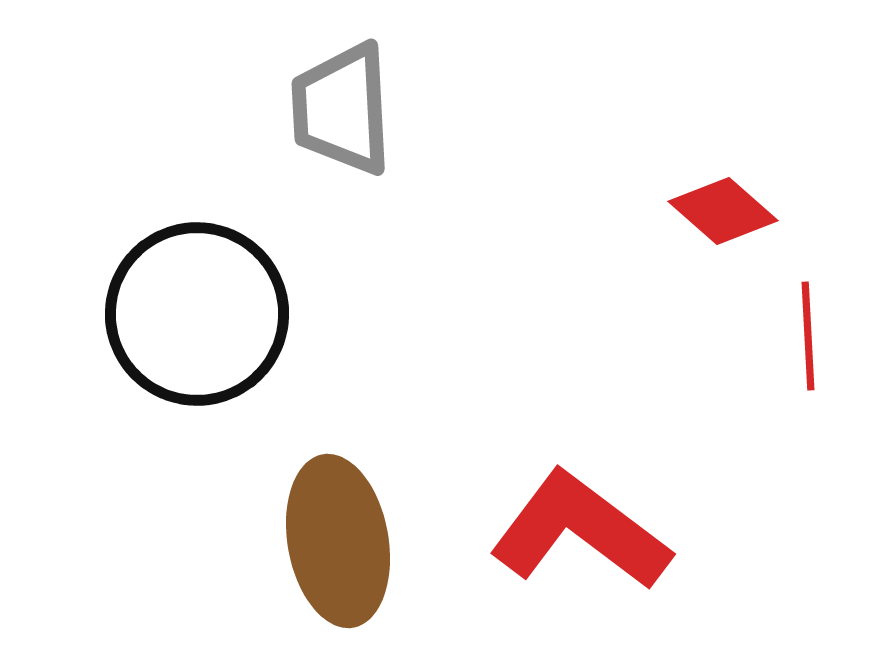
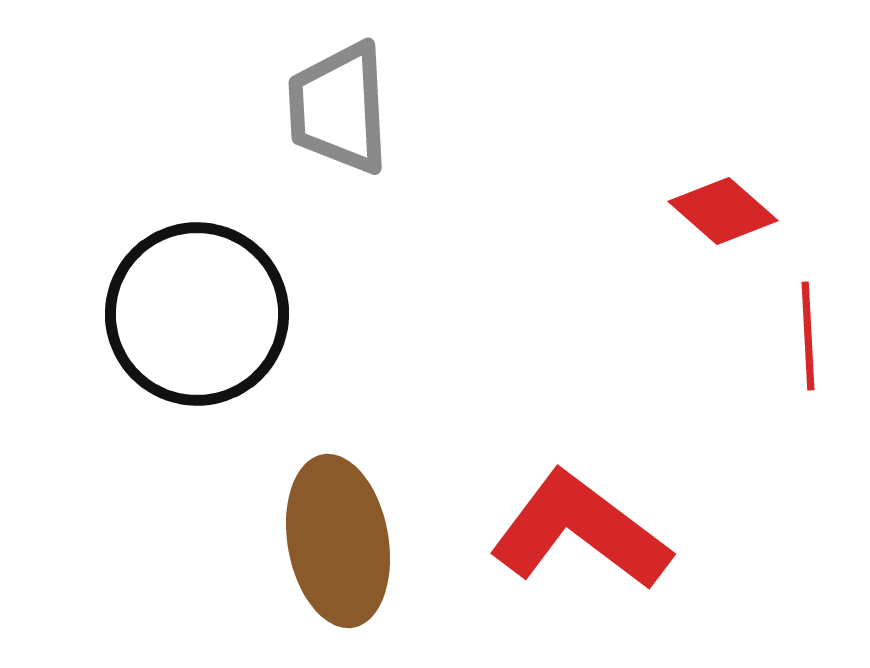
gray trapezoid: moved 3 px left, 1 px up
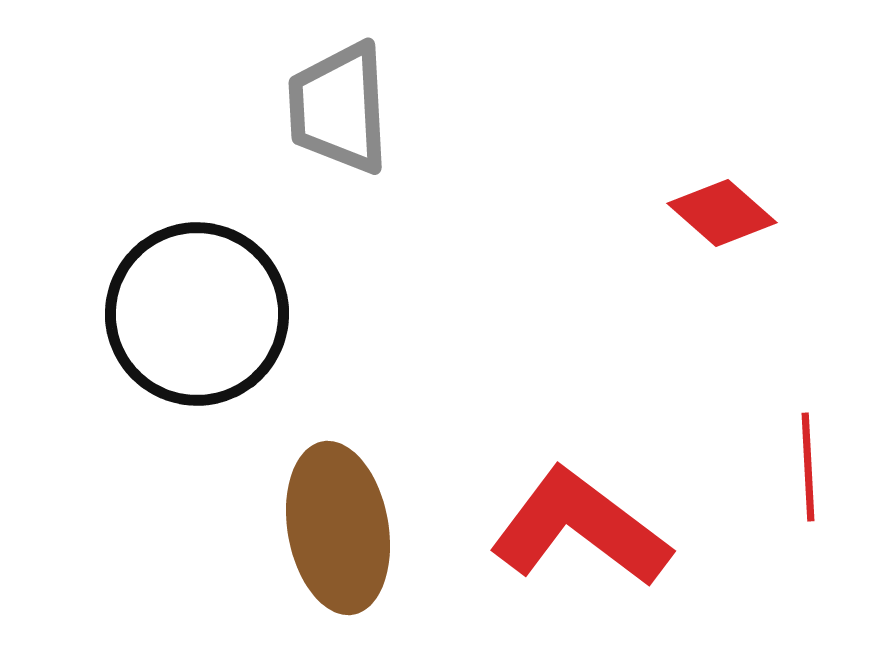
red diamond: moved 1 px left, 2 px down
red line: moved 131 px down
red L-shape: moved 3 px up
brown ellipse: moved 13 px up
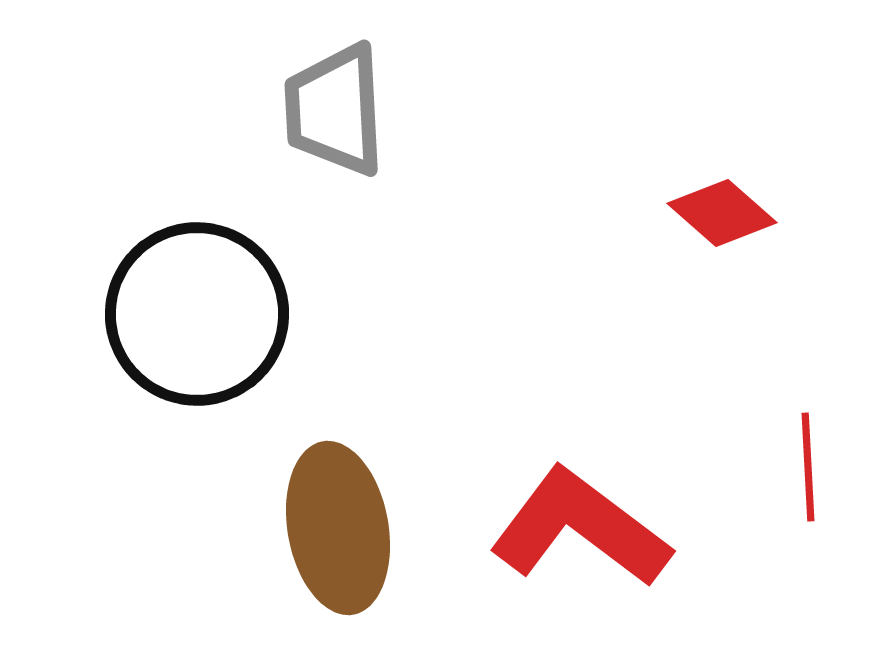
gray trapezoid: moved 4 px left, 2 px down
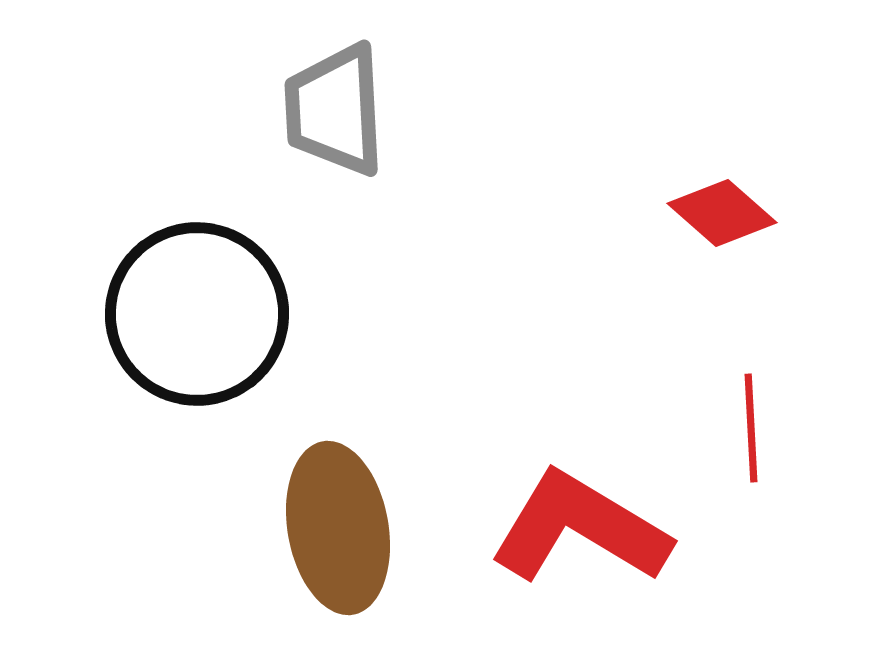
red line: moved 57 px left, 39 px up
red L-shape: rotated 6 degrees counterclockwise
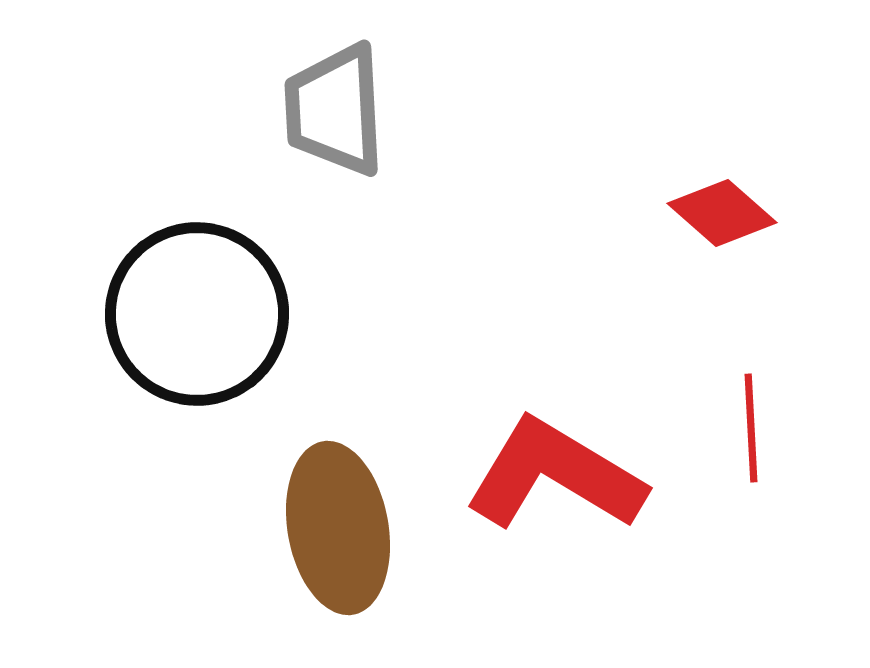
red L-shape: moved 25 px left, 53 px up
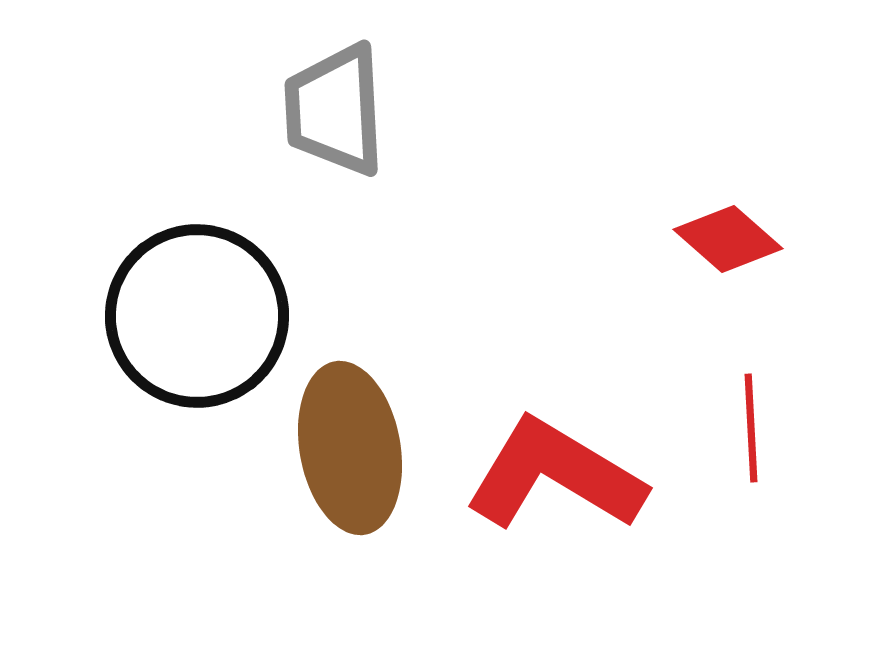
red diamond: moved 6 px right, 26 px down
black circle: moved 2 px down
brown ellipse: moved 12 px right, 80 px up
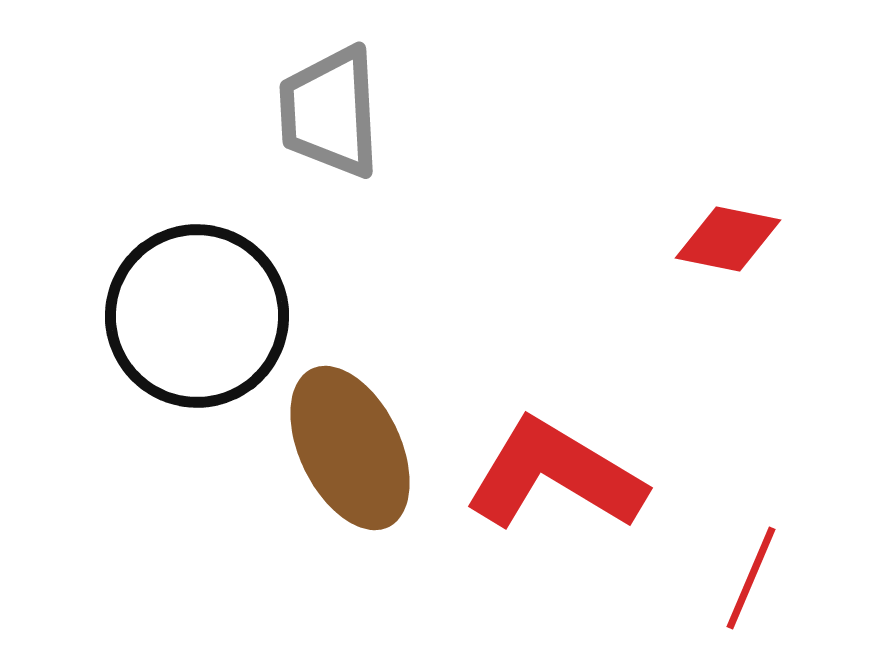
gray trapezoid: moved 5 px left, 2 px down
red diamond: rotated 30 degrees counterclockwise
red line: moved 150 px down; rotated 26 degrees clockwise
brown ellipse: rotated 16 degrees counterclockwise
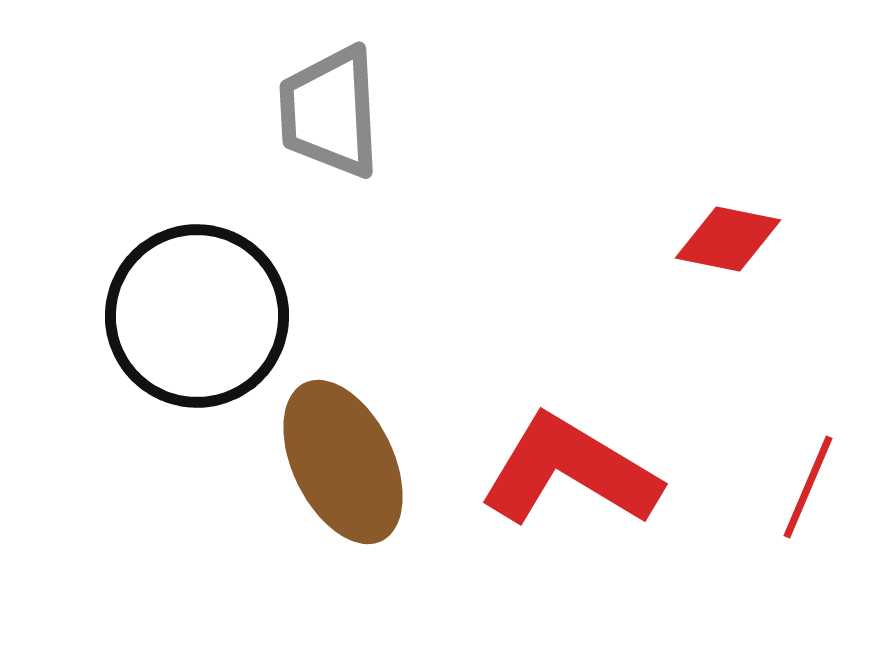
brown ellipse: moved 7 px left, 14 px down
red L-shape: moved 15 px right, 4 px up
red line: moved 57 px right, 91 px up
